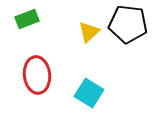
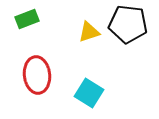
yellow triangle: rotated 25 degrees clockwise
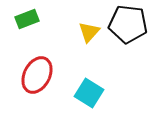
yellow triangle: rotated 30 degrees counterclockwise
red ellipse: rotated 33 degrees clockwise
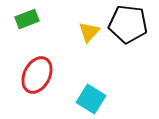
cyan square: moved 2 px right, 6 px down
